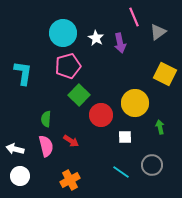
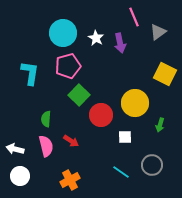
cyan L-shape: moved 7 px right
green arrow: moved 2 px up; rotated 152 degrees counterclockwise
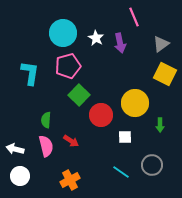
gray triangle: moved 3 px right, 12 px down
green semicircle: moved 1 px down
green arrow: rotated 16 degrees counterclockwise
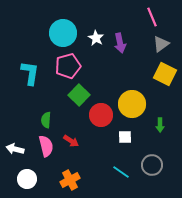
pink line: moved 18 px right
yellow circle: moved 3 px left, 1 px down
white circle: moved 7 px right, 3 px down
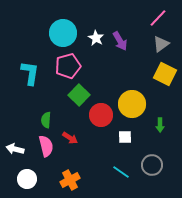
pink line: moved 6 px right, 1 px down; rotated 66 degrees clockwise
purple arrow: moved 2 px up; rotated 18 degrees counterclockwise
red arrow: moved 1 px left, 3 px up
